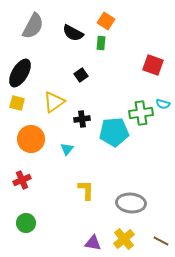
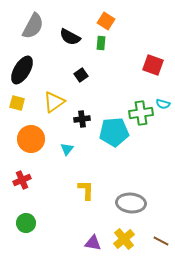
black semicircle: moved 3 px left, 4 px down
black ellipse: moved 2 px right, 3 px up
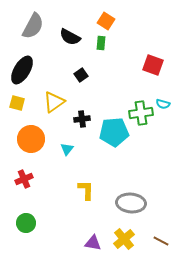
red cross: moved 2 px right, 1 px up
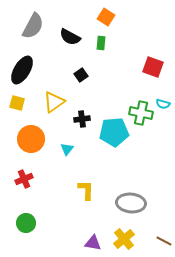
orange square: moved 4 px up
red square: moved 2 px down
green cross: rotated 20 degrees clockwise
brown line: moved 3 px right
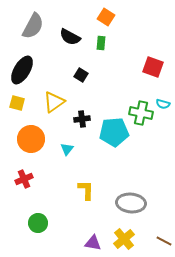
black square: rotated 24 degrees counterclockwise
green circle: moved 12 px right
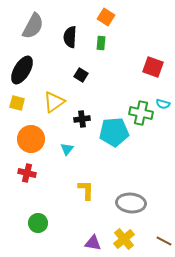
black semicircle: rotated 65 degrees clockwise
red cross: moved 3 px right, 6 px up; rotated 36 degrees clockwise
